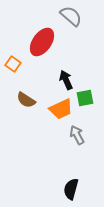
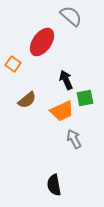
brown semicircle: moved 1 px right; rotated 72 degrees counterclockwise
orange trapezoid: moved 1 px right, 2 px down
gray arrow: moved 3 px left, 4 px down
black semicircle: moved 17 px left, 4 px up; rotated 25 degrees counterclockwise
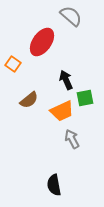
brown semicircle: moved 2 px right
gray arrow: moved 2 px left
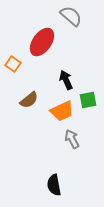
green square: moved 3 px right, 2 px down
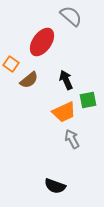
orange square: moved 2 px left
brown semicircle: moved 20 px up
orange trapezoid: moved 2 px right, 1 px down
black semicircle: moved 1 px right, 1 px down; rotated 60 degrees counterclockwise
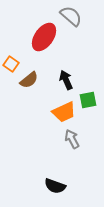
red ellipse: moved 2 px right, 5 px up
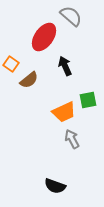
black arrow: moved 1 px left, 14 px up
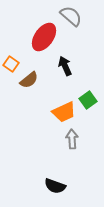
green square: rotated 24 degrees counterclockwise
gray arrow: rotated 24 degrees clockwise
